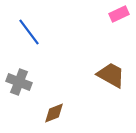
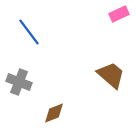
brown trapezoid: rotated 12 degrees clockwise
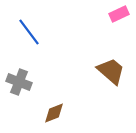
brown trapezoid: moved 4 px up
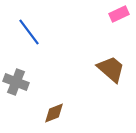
brown trapezoid: moved 2 px up
gray cross: moved 3 px left
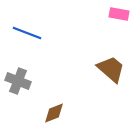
pink rectangle: rotated 36 degrees clockwise
blue line: moved 2 px left, 1 px down; rotated 32 degrees counterclockwise
gray cross: moved 2 px right, 1 px up
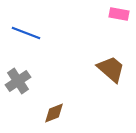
blue line: moved 1 px left
gray cross: rotated 35 degrees clockwise
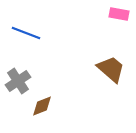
brown diamond: moved 12 px left, 7 px up
